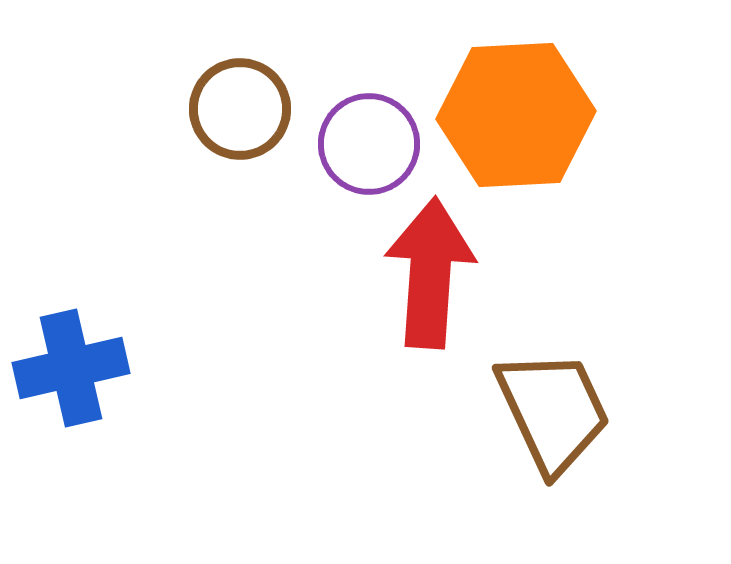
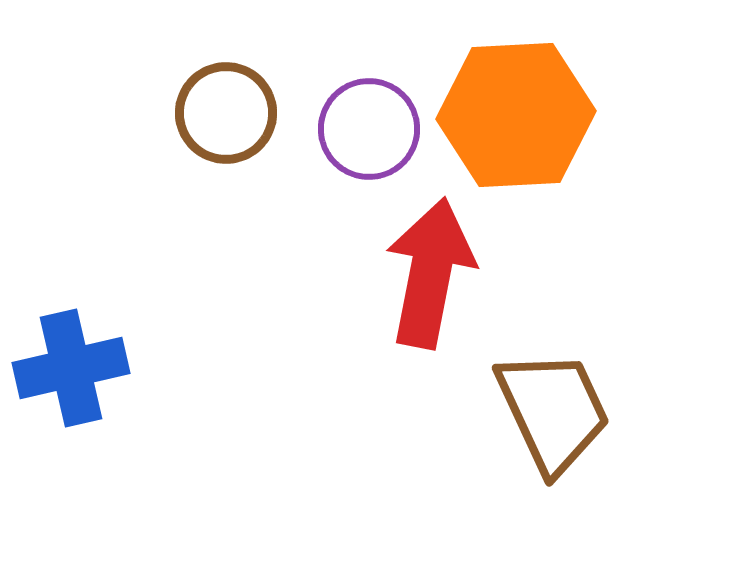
brown circle: moved 14 px left, 4 px down
purple circle: moved 15 px up
red arrow: rotated 7 degrees clockwise
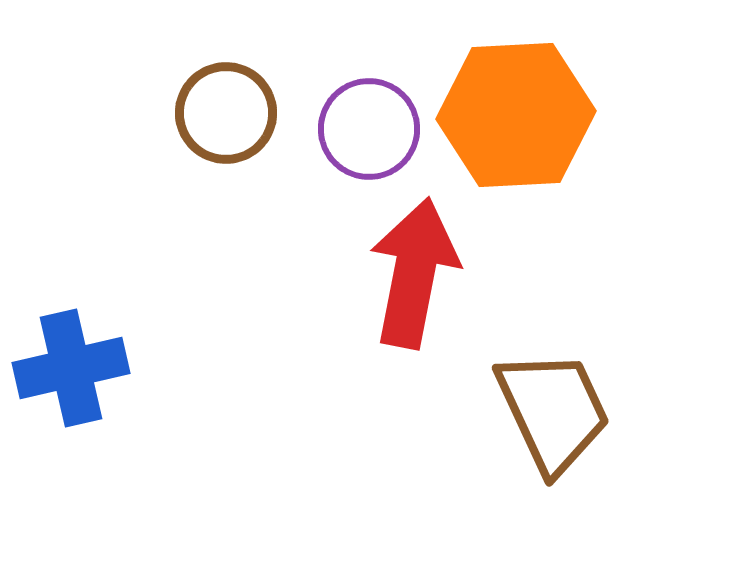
red arrow: moved 16 px left
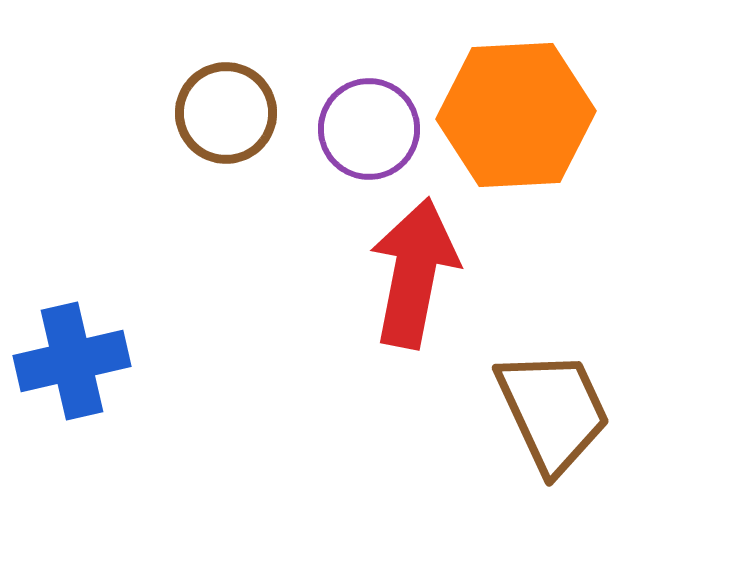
blue cross: moved 1 px right, 7 px up
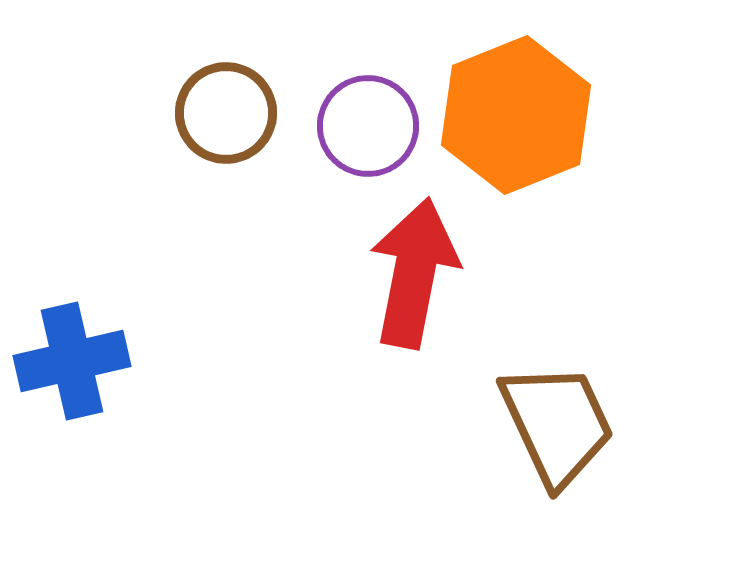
orange hexagon: rotated 19 degrees counterclockwise
purple circle: moved 1 px left, 3 px up
brown trapezoid: moved 4 px right, 13 px down
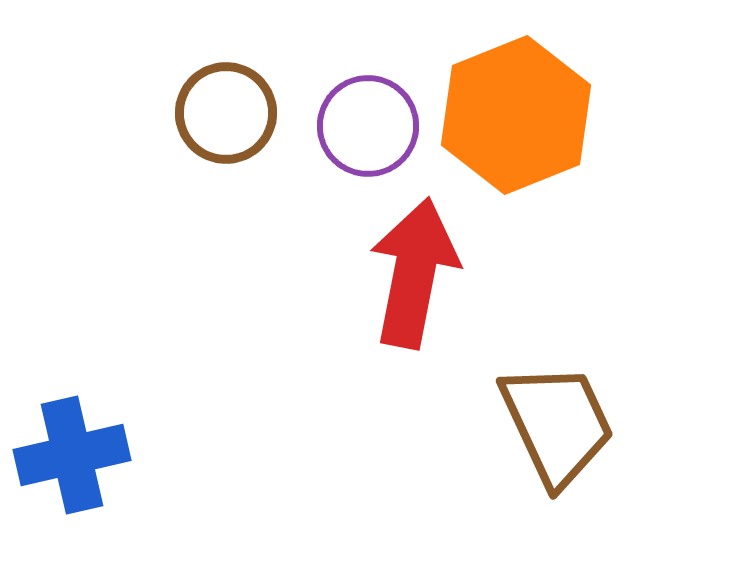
blue cross: moved 94 px down
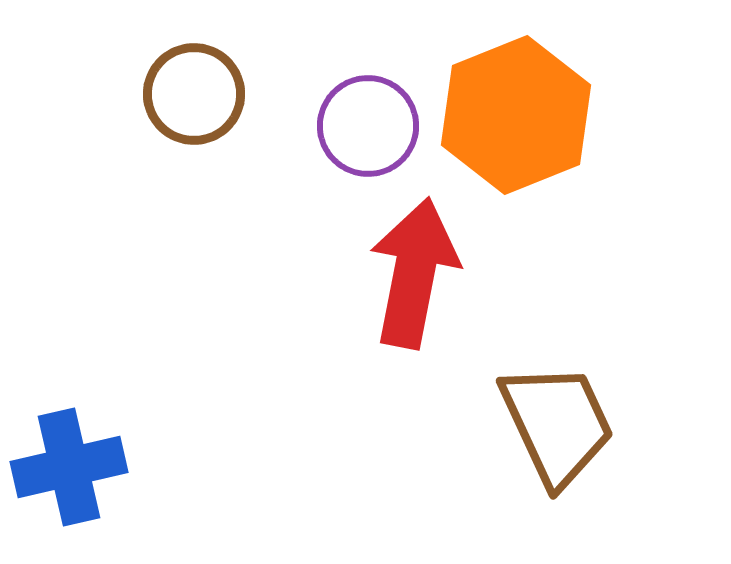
brown circle: moved 32 px left, 19 px up
blue cross: moved 3 px left, 12 px down
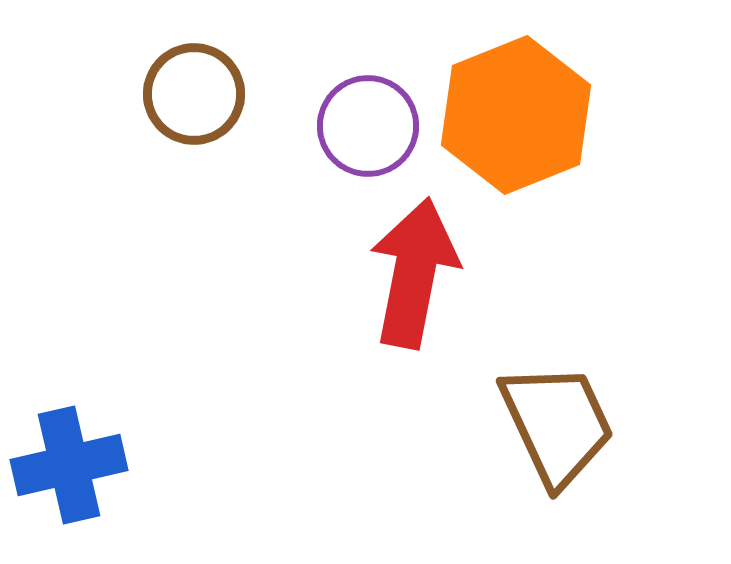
blue cross: moved 2 px up
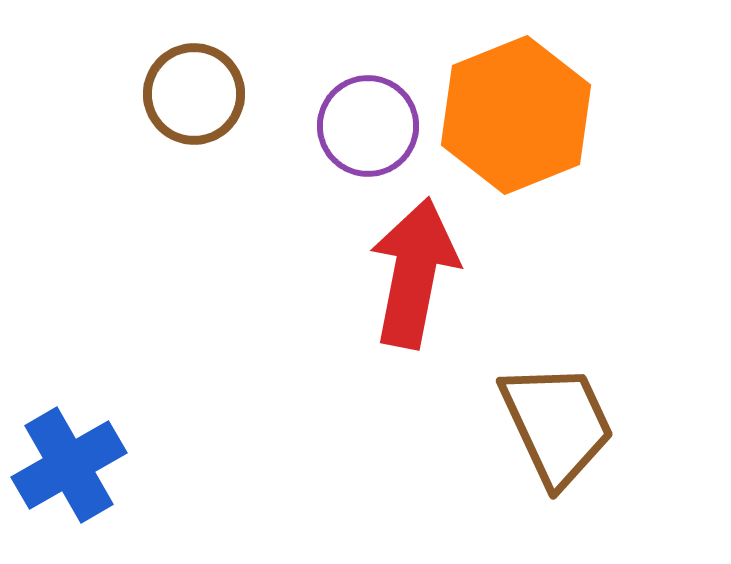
blue cross: rotated 17 degrees counterclockwise
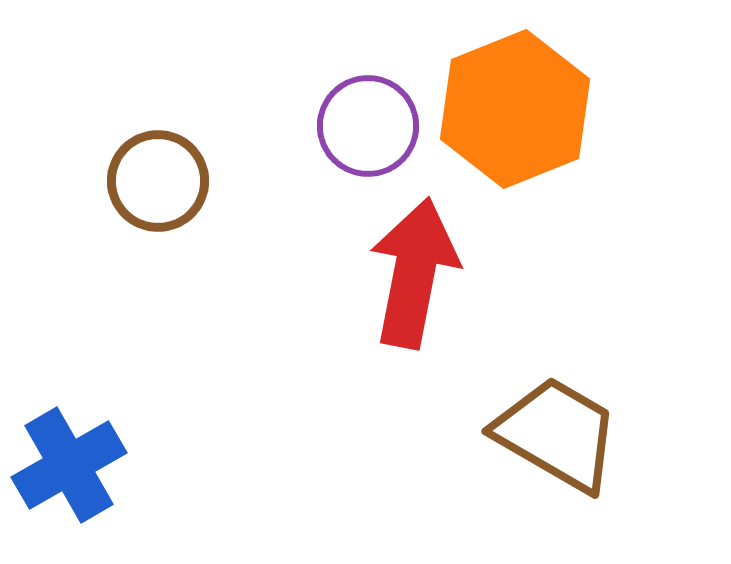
brown circle: moved 36 px left, 87 px down
orange hexagon: moved 1 px left, 6 px up
brown trapezoid: moved 10 px down; rotated 35 degrees counterclockwise
